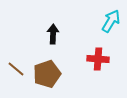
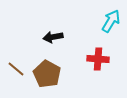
black arrow: moved 3 px down; rotated 102 degrees counterclockwise
brown pentagon: rotated 24 degrees counterclockwise
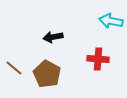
cyan arrow: rotated 110 degrees counterclockwise
brown line: moved 2 px left, 1 px up
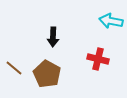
black arrow: rotated 78 degrees counterclockwise
red cross: rotated 10 degrees clockwise
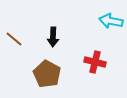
red cross: moved 3 px left, 3 px down
brown line: moved 29 px up
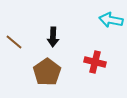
cyan arrow: moved 1 px up
brown line: moved 3 px down
brown pentagon: moved 2 px up; rotated 8 degrees clockwise
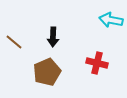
red cross: moved 2 px right, 1 px down
brown pentagon: rotated 12 degrees clockwise
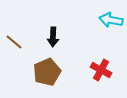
red cross: moved 4 px right, 7 px down; rotated 15 degrees clockwise
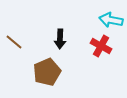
black arrow: moved 7 px right, 2 px down
red cross: moved 24 px up
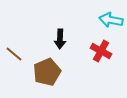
brown line: moved 12 px down
red cross: moved 5 px down
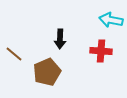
red cross: rotated 25 degrees counterclockwise
